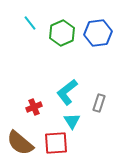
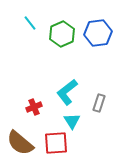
green hexagon: moved 1 px down
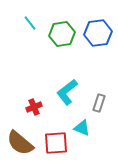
green hexagon: rotated 15 degrees clockwise
cyan triangle: moved 10 px right, 7 px down; rotated 36 degrees counterclockwise
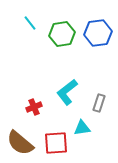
cyan triangle: rotated 30 degrees counterclockwise
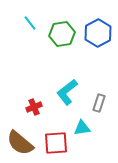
blue hexagon: rotated 20 degrees counterclockwise
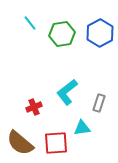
blue hexagon: moved 2 px right
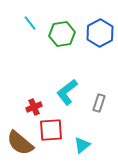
cyan triangle: moved 17 px down; rotated 30 degrees counterclockwise
red square: moved 5 px left, 13 px up
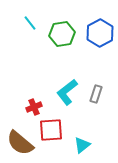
gray rectangle: moved 3 px left, 9 px up
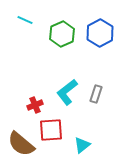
cyan line: moved 5 px left, 3 px up; rotated 28 degrees counterclockwise
green hexagon: rotated 15 degrees counterclockwise
red cross: moved 1 px right, 2 px up
brown semicircle: moved 1 px right, 1 px down
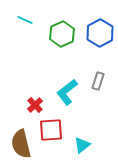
gray rectangle: moved 2 px right, 13 px up
red cross: rotated 21 degrees counterclockwise
brown semicircle: rotated 36 degrees clockwise
